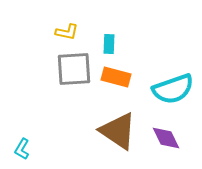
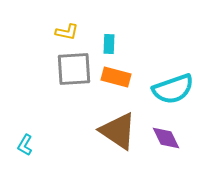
cyan L-shape: moved 3 px right, 4 px up
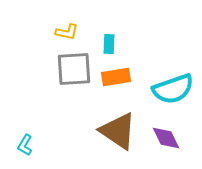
orange rectangle: rotated 24 degrees counterclockwise
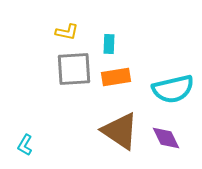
cyan semicircle: rotated 6 degrees clockwise
brown triangle: moved 2 px right
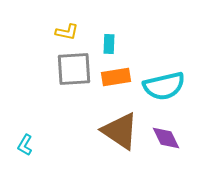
cyan semicircle: moved 9 px left, 3 px up
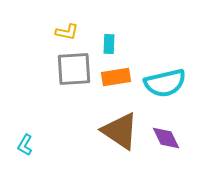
cyan semicircle: moved 1 px right, 3 px up
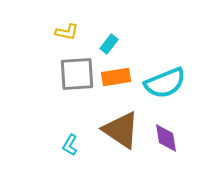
cyan rectangle: rotated 36 degrees clockwise
gray square: moved 3 px right, 5 px down
cyan semicircle: rotated 9 degrees counterclockwise
brown triangle: moved 1 px right, 1 px up
purple diamond: rotated 16 degrees clockwise
cyan L-shape: moved 45 px right
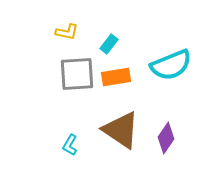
cyan semicircle: moved 6 px right, 18 px up
purple diamond: rotated 44 degrees clockwise
